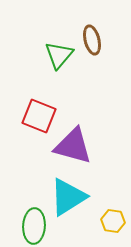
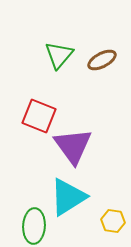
brown ellipse: moved 10 px right, 20 px down; rotated 76 degrees clockwise
purple triangle: rotated 39 degrees clockwise
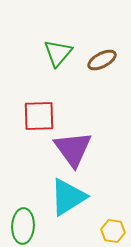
green triangle: moved 1 px left, 2 px up
red square: rotated 24 degrees counterclockwise
purple triangle: moved 3 px down
yellow hexagon: moved 10 px down
green ellipse: moved 11 px left
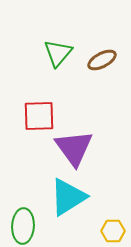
purple triangle: moved 1 px right, 1 px up
yellow hexagon: rotated 10 degrees counterclockwise
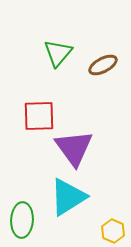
brown ellipse: moved 1 px right, 5 px down
green ellipse: moved 1 px left, 6 px up
yellow hexagon: rotated 25 degrees clockwise
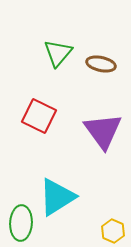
brown ellipse: moved 2 px left, 1 px up; rotated 40 degrees clockwise
red square: rotated 28 degrees clockwise
purple triangle: moved 29 px right, 17 px up
cyan triangle: moved 11 px left
green ellipse: moved 1 px left, 3 px down
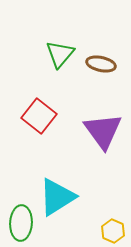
green triangle: moved 2 px right, 1 px down
red square: rotated 12 degrees clockwise
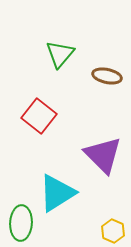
brown ellipse: moved 6 px right, 12 px down
purple triangle: moved 24 px down; rotated 9 degrees counterclockwise
cyan triangle: moved 4 px up
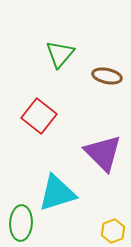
purple triangle: moved 2 px up
cyan triangle: rotated 15 degrees clockwise
yellow hexagon: rotated 15 degrees clockwise
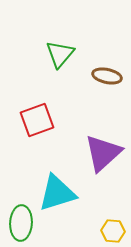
red square: moved 2 px left, 4 px down; rotated 32 degrees clockwise
purple triangle: rotated 33 degrees clockwise
yellow hexagon: rotated 25 degrees clockwise
